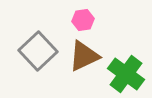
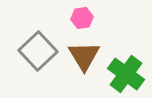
pink hexagon: moved 1 px left, 2 px up
brown triangle: rotated 36 degrees counterclockwise
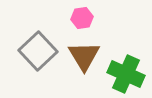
green cross: rotated 12 degrees counterclockwise
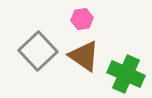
pink hexagon: moved 1 px down
brown triangle: rotated 24 degrees counterclockwise
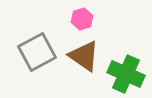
pink hexagon: rotated 10 degrees counterclockwise
gray square: moved 1 px left, 1 px down; rotated 15 degrees clockwise
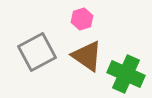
brown triangle: moved 3 px right
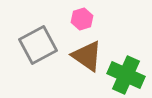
gray square: moved 1 px right, 7 px up
green cross: moved 1 px down
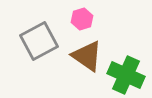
gray square: moved 1 px right, 4 px up
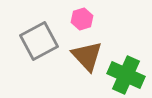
brown triangle: rotated 12 degrees clockwise
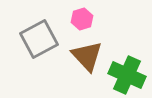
gray square: moved 2 px up
green cross: moved 1 px right
